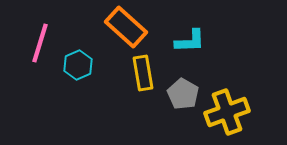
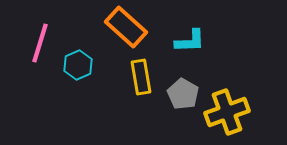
yellow rectangle: moved 2 px left, 4 px down
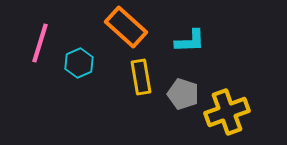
cyan hexagon: moved 1 px right, 2 px up
gray pentagon: rotated 12 degrees counterclockwise
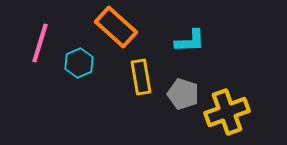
orange rectangle: moved 10 px left
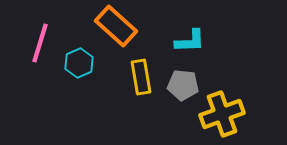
orange rectangle: moved 1 px up
gray pentagon: moved 9 px up; rotated 12 degrees counterclockwise
yellow cross: moved 5 px left, 2 px down
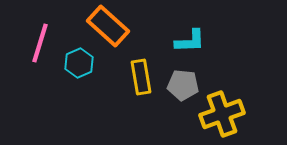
orange rectangle: moved 8 px left
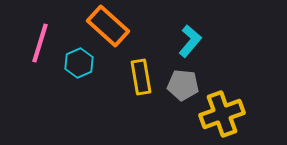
cyan L-shape: rotated 48 degrees counterclockwise
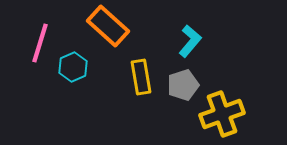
cyan hexagon: moved 6 px left, 4 px down
gray pentagon: rotated 24 degrees counterclockwise
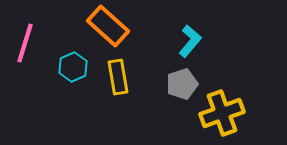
pink line: moved 15 px left
yellow rectangle: moved 23 px left
gray pentagon: moved 1 px left, 1 px up
yellow cross: moved 1 px up
